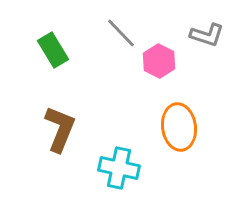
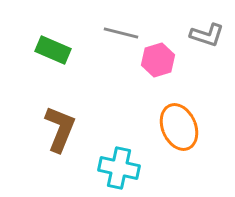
gray line: rotated 32 degrees counterclockwise
green rectangle: rotated 36 degrees counterclockwise
pink hexagon: moved 1 px left, 1 px up; rotated 16 degrees clockwise
orange ellipse: rotated 15 degrees counterclockwise
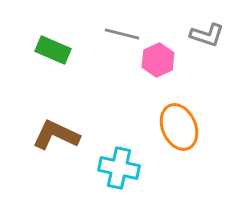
gray line: moved 1 px right, 1 px down
pink hexagon: rotated 8 degrees counterclockwise
brown L-shape: moved 4 px left, 6 px down; rotated 87 degrees counterclockwise
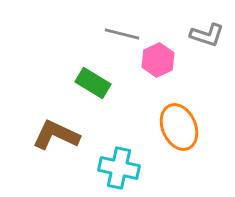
green rectangle: moved 40 px right, 33 px down; rotated 8 degrees clockwise
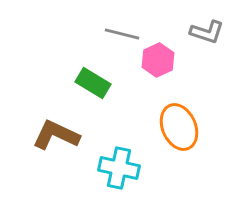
gray L-shape: moved 3 px up
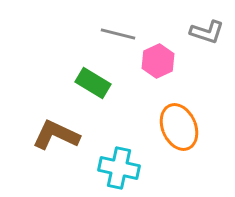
gray line: moved 4 px left
pink hexagon: moved 1 px down
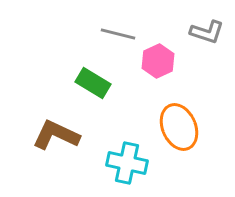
cyan cross: moved 8 px right, 5 px up
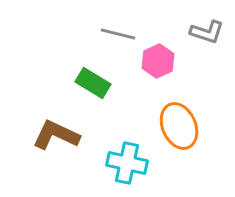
orange ellipse: moved 1 px up
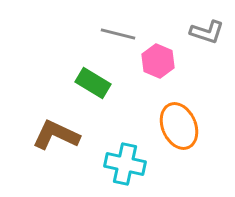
pink hexagon: rotated 12 degrees counterclockwise
cyan cross: moved 2 px left, 1 px down
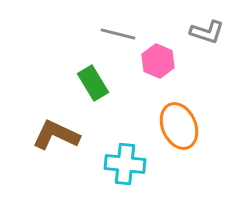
green rectangle: rotated 28 degrees clockwise
cyan cross: rotated 6 degrees counterclockwise
